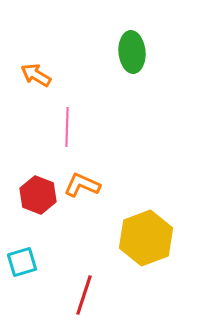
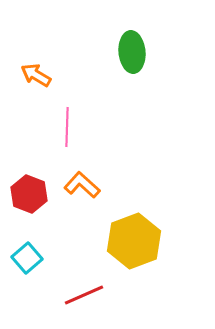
orange L-shape: rotated 18 degrees clockwise
red hexagon: moved 9 px left, 1 px up
yellow hexagon: moved 12 px left, 3 px down
cyan square: moved 5 px right, 4 px up; rotated 24 degrees counterclockwise
red line: rotated 48 degrees clockwise
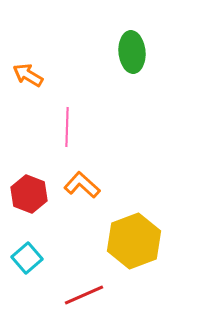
orange arrow: moved 8 px left
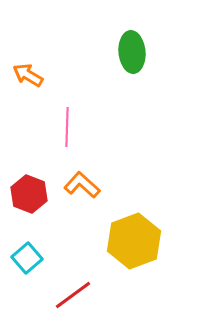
red line: moved 11 px left; rotated 12 degrees counterclockwise
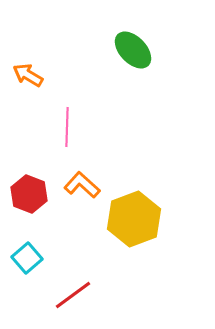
green ellipse: moved 1 px right, 2 px up; rotated 39 degrees counterclockwise
yellow hexagon: moved 22 px up
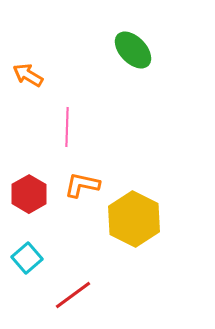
orange L-shape: rotated 30 degrees counterclockwise
red hexagon: rotated 9 degrees clockwise
yellow hexagon: rotated 12 degrees counterclockwise
